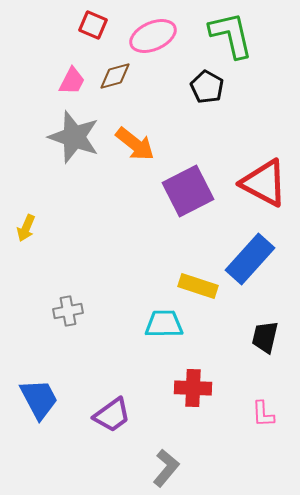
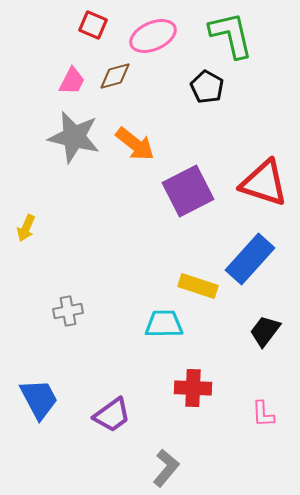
gray star: rotated 6 degrees counterclockwise
red triangle: rotated 10 degrees counterclockwise
black trapezoid: moved 6 px up; rotated 24 degrees clockwise
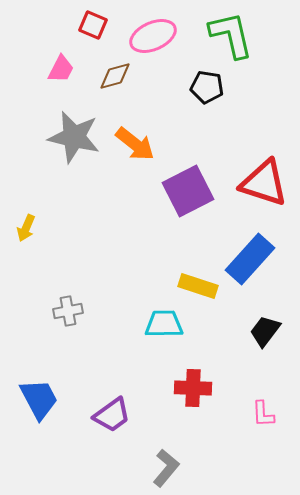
pink trapezoid: moved 11 px left, 12 px up
black pentagon: rotated 20 degrees counterclockwise
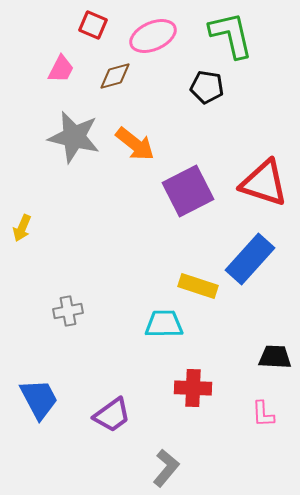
yellow arrow: moved 4 px left
black trapezoid: moved 10 px right, 26 px down; rotated 56 degrees clockwise
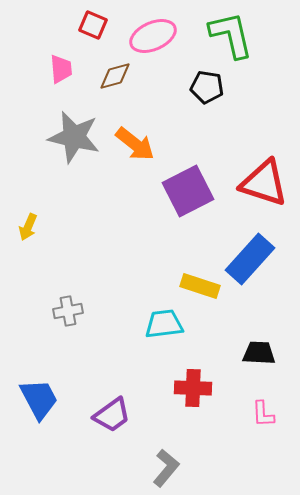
pink trapezoid: rotated 32 degrees counterclockwise
yellow arrow: moved 6 px right, 1 px up
yellow rectangle: moved 2 px right
cyan trapezoid: rotated 6 degrees counterclockwise
black trapezoid: moved 16 px left, 4 px up
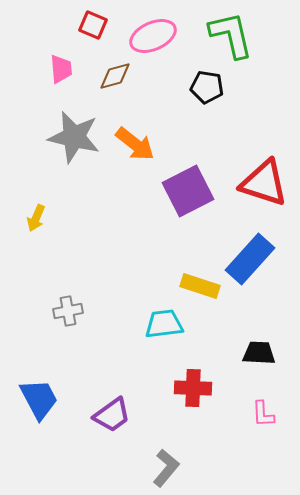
yellow arrow: moved 8 px right, 9 px up
